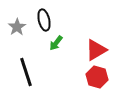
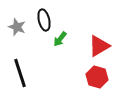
gray star: rotated 18 degrees counterclockwise
green arrow: moved 4 px right, 4 px up
red triangle: moved 3 px right, 4 px up
black line: moved 6 px left, 1 px down
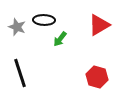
black ellipse: rotated 75 degrees counterclockwise
red triangle: moved 21 px up
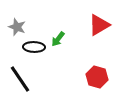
black ellipse: moved 10 px left, 27 px down
green arrow: moved 2 px left
black line: moved 6 px down; rotated 16 degrees counterclockwise
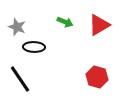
green arrow: moved 7 px right, 17 px up; rotated 105 degrees counterclockwise
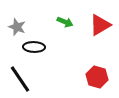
red triangle: moved 1 px right
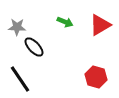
gray star: rotated 18 degrees counterclockwise
black ellipse: rotated 45 degrees clockwise
red hexagon: moved 1 px left
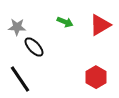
red hexagon: rotated 15 degrees clockwise
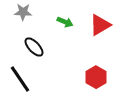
gray star: moved 6 px right, 15 px up
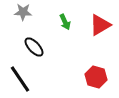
green arrow: rotated 42 degrees clockwise
red hexagon: rotated 15 degrees counterclockwise
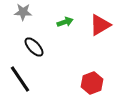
green arrow: rotated 84 degrees counterclockwise
red hexagon: moved 4 px left, 6 px down; rotated 25 degrees clockwise
